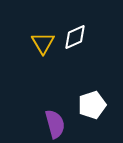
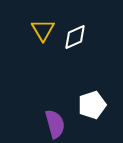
yellow triangle: moved 13 px up
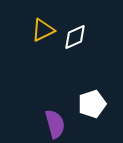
yellow triangle: rotated 35 degrees clockwise
white pentagon: moved 1 px up
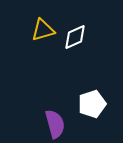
yellow triangle: rotated 10 degrees clockwise
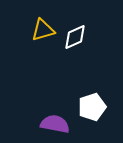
white pentagon: moved 3 px down
purple semicircle: rotated 64 degrees counterclockwise
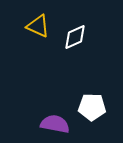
yellow triangle: moved 5 px left, 4 px up; rotated 40 degrees clockwise
white pentagon: rotated 20 degrees clockwise
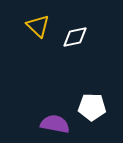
yellow triangle: rotated 20 degrees clockwise
white diamond: rotated 12 degrees clockwise
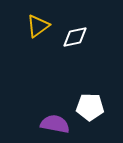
yellow triangle: rotated 40 degrees clockwise
white pentagon: moved 2 px left
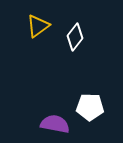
white diamond: rotated 40 degrees counterclockwise
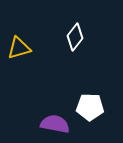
yellow triangle: moved 19 px left, 22 px down; rotated 20 degrees clockwise
